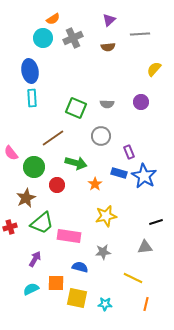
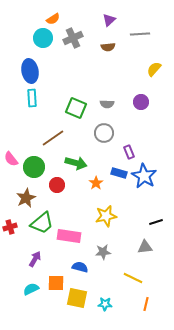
gray circle: moved 3 px right, 3 px up
pink semicircle: moved 6 px down
orange star: moved 1 px right, 1 px up
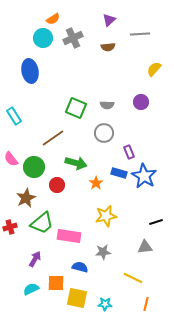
cyan rectangle: moved 18 px left, 18 px down; rotated 30 degrees counterclockwise
gray semicircle: moved 1 px down
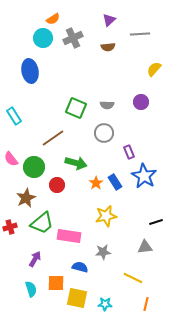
blue rectangle: moved 4 px left, 9 px down; rotated 42 degrees clockwise
cyan semicircle: rotated 98 degrees clockwise
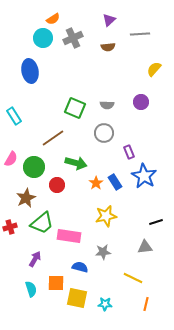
green square: moved 1 px left
pink semicircle: rotated 112 degrees counterclockwise
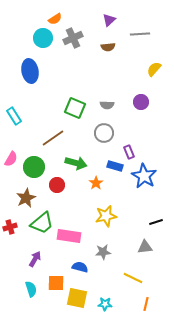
orange semicircle: moved 2 px right
blue rectangle: moved 16 px up; rotated 42 degrees counterclockwise
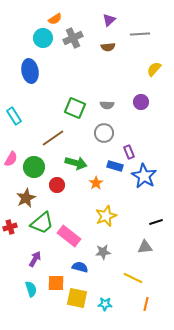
yellow star: rotated 10 degrees counterclockwise
pink rectangle: rotated 30 degrees clockwise
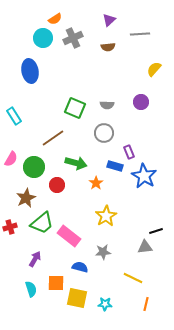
yellow star: rotated 10 degrees counterclockwise
black line: moved 9 px down
